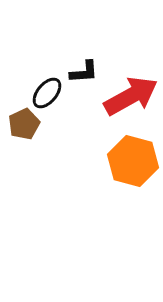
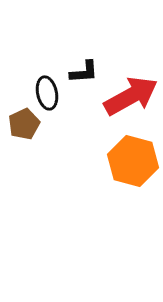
black ellipse: rotated 52 degrees counterclockwise
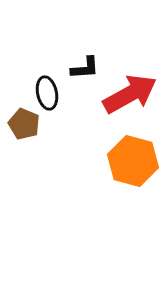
black L-shape: moved 1 px right, 4 px up
red arrow: moved 1 px left, 2 px up
brown pentagon: rotated 24 degrees counterclockwise
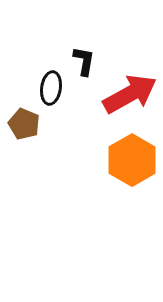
black L-shape: moved 1 px left, 7 px up; rotated 76 degrees counterclockwise
black ellipse: moved 4 px right, 5 px up; rotated 20 degrees clockwise
orange hexagon: moved 1 px left, 1 px up; rotated 15 degrees clockwise
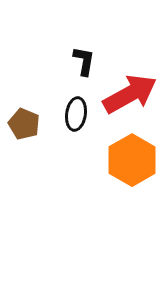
black ellipse: moved 25 px right, 26 px down
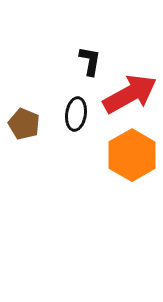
black L-shape: moved 6 px right
orange hexagon: moved 5 px up
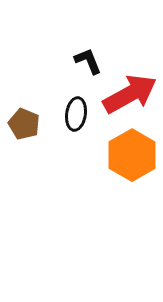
black L-shape: moved 2 px left; rotated 32 degrees counterclockwise
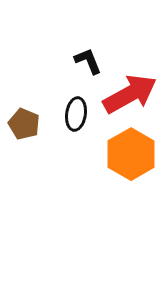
orange hexagon: moved 1 px left, 1 px up
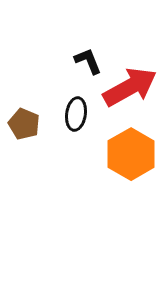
red arrow: moved 7 px up
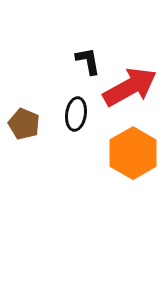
black L-shape: rotated 12 degrees clockwise
orange hexagon: moved 2 px right, 1 px up
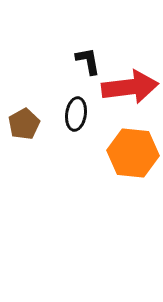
red arrow: rotated 22 degrees clockwise
brown pentagon: rotated 20 degrees clockwise
orange hexagon: rotated 24 degrees counterclockwise
